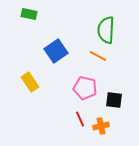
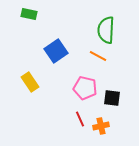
black square: moved 2 px left, 2 px up
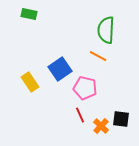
blue square: moved 4 px right, 18 px down
black square: moved 9 px right, 21 px down
red line: moved 4 px up
orange cross: rotated 35 degrees counterclockwise
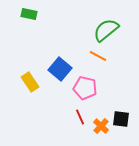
green semicircle: rotated 48 degrees clockwise
blue square: rotated 15 degrees counterclockwise
red line: moved 2 px down
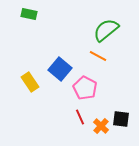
pink pentagon: rotated 15 degrees clockwise
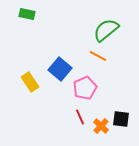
green rectangle: moved 2 px left
pink pentagon: rotated 20 degrees clockwise
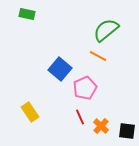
yellow rectangle: moved 30 px down
black square: moved 6 px right, 12 px down
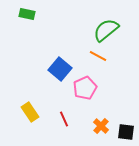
red line: moved 16 px left, 2 px down
black square: moved 1 px left, 1 px down
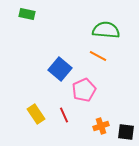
green semicircle: rotated 44 degrees clockwise
pink pentagon: moved 1 px left, 2 px down
yellow rectangle: moved 6 px right, 2 px down
red line: moved 4 px up
orange cross: rotated 28 degrees clockwise
